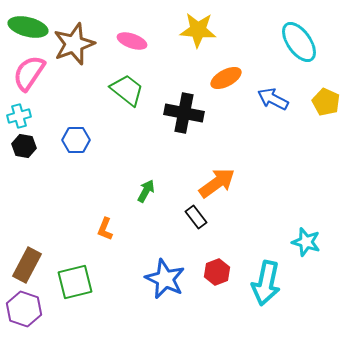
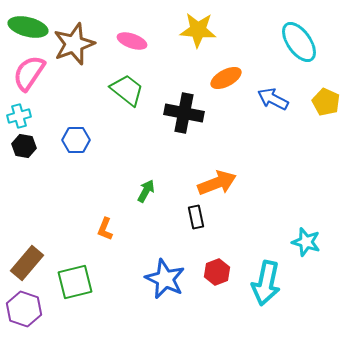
orange arrow: rotated 15 degrees clockwise
black rectangle: rotated 25 degrees clockwise
brown rectangle: moved 2 px up; rotated 12 degrees clockwise
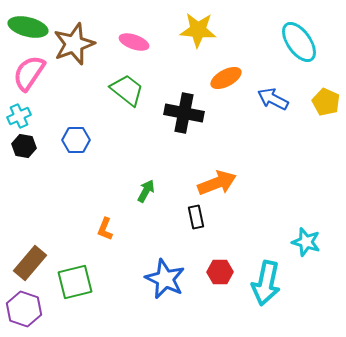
pink ellipse: moved 2 px right, 1 px down
cyan cross: rotated 10 degrees counterclockwise
brown rectangle: moved 3 px right
red hexagon: moved 3 px right; rotated 20 degrees clockwise
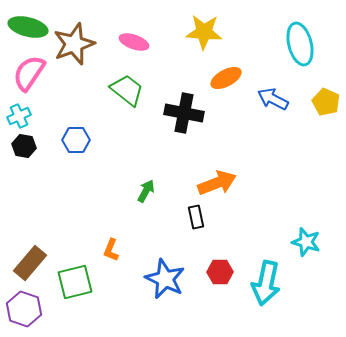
yellow star: moved 6 px right, 2 px down
cyan ellipse: moved 1 px right, 2 px down; rotated 21 degrees clockwise
orange L-shape: moved 6 px right, 21 px down
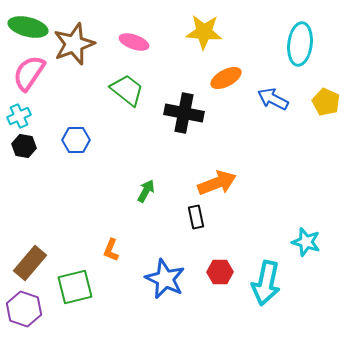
cyan ellipse: rotated 21 degrees clockwise
green square: moved 5 px down
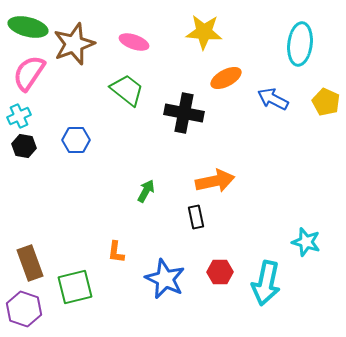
orange arrow: moved 2 px left, 2 px up; rotated 9 degrees clockwise
orange L-shape: moved 5 px right, 2 px down; rotated 15 degrees counterclockwise
brown rectangle: rotated 60 degrees counterclockwise
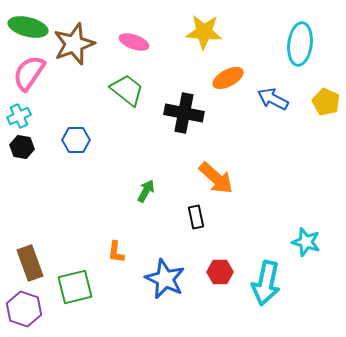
orange ellipse: moved 2 px right
black hexagon: moved 2 px left, 1 px down
orange arrow: moved 1 px right, 3 px up; rotated 54 degrees clockwise
